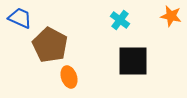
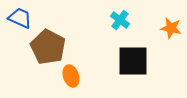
orange star: moved 12 px down
brown pentagon: moved 2 px left, 2 px down
orange ellipse: moved 2 px right, 1 px up
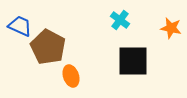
blue trapezoid: moved 8 px down
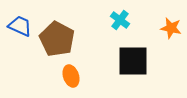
brown pentagon: moved 9 px right, 8 px up
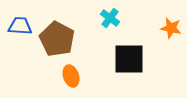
cyan cross: moved 10 px left, 2 px up
blue trapezoid: rotated 20 degrees counterclockwise
black square: moved 4 px left, 2 px up
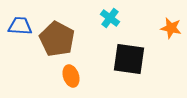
black square: rotated 8 degrees clockwise
